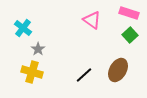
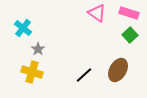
pink triangle: moved 5 px right, 7 px up
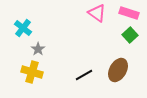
black line: rotated 12 degrees clockwise
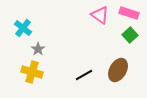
pink triangle: moved 3 px right, 2 px down
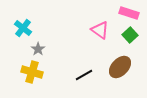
pink triangle: moved 15 px down
brown ellipse: moved 2 px right, 3 px up; rotated 15 degrees clockwise
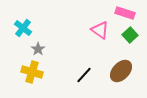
pink rectangle: moved 4 px left
brown ellipse: moved 1 px right, 4 px down
black line: rotated 18 degrees counterclockwise
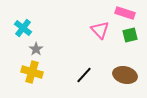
pink triangle: rotated 12 degrees clockwise
green square: rotated 28 degrees clockwise
gray star: moved 2 px left
brown ellipse: moved 4 px right, 4 px down; rotated 60 degrees clockwise
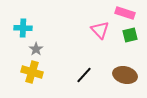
cyan cross: rotated 36 degrees counterclockwise
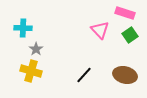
green square: rotated 21 degrees counterclockwise
yellow cross: moved 1 px left, 1 px up
